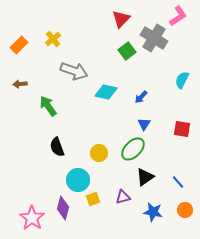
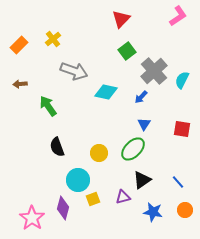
gray cross: moved 33 px down; rotated 16 degrees clockwise
black triangle: moved 3 px left, 3 px down
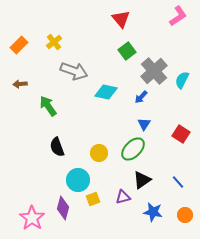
red triangle: rotated 24 degrees counterclockwise
yellow cross: moved 1 px right, 3 px down
red square: moved 1 px left, 5 px down; rotated 24 degrees clockwise
orange circle: moved 5 px down
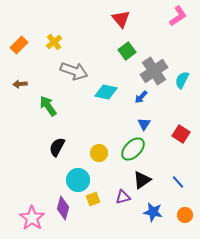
gray cross: rotated 8 degrees clockwise
black semicircle: rotated 48 degrees clockwise
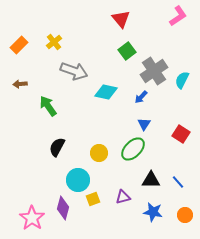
black triangle: moved 9 px right; rotated 36 degrees clockwise
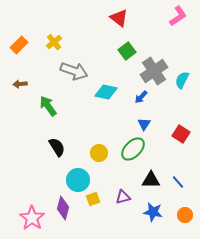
red triangle: moved 2 px left, 1 px up; rotated 12 degrees counterclockwise
black semicircle: rotated 120 degrees clockwise
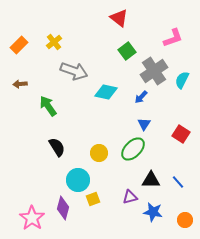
pink L-shape: moved 5 px left, 22 px down; rotated 15 degrees clockwise
purple triangle: moved 7 px right
orange circle: moved 5 px down
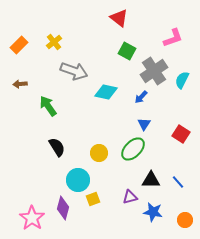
green square: rotated 24 degrees counterclockwise
